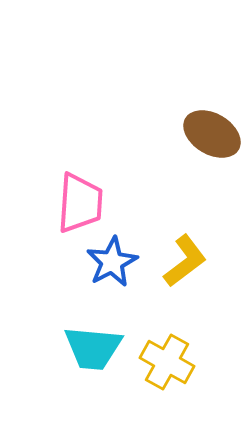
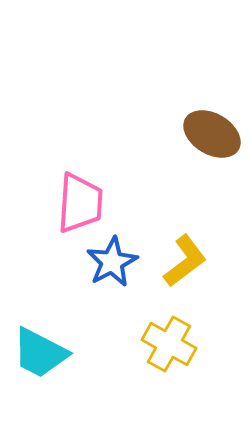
cyan trapezoid: moved 53 px left, 5 px down; rotated 22 degrees clockwise
yellow cross: moved 2 px right, 18 px up
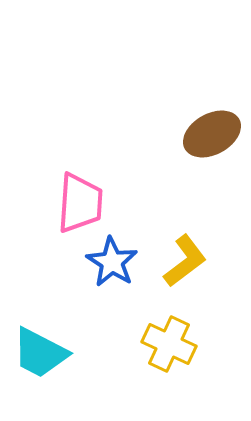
brown ellipse: rotated 60 degrees counterclockwise
blue star: rotated 12 degrees counterclockwise
yellow cross: rotated 4 degrees counterclockwise
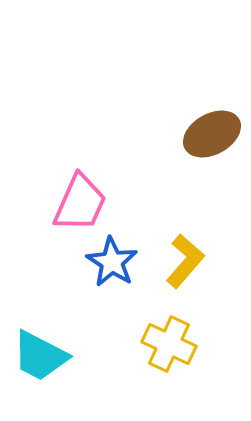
pink trapezoid: rotated 20 degrees clockwise
yellow L-shape: rotated 12 degrees counterclockwise
cyan trapezoid: moved 3 px down
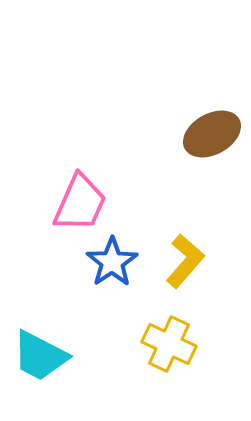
blue star: rotated 6 degrees clockwise
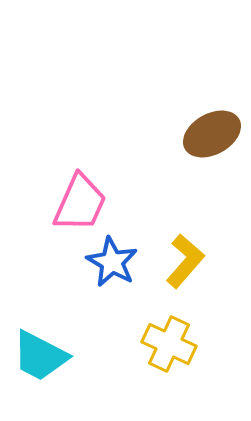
blue star: rotated 9 degrees counterclockwise
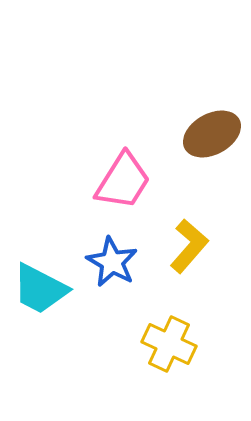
pink trapezoid: moved 43 px right, 22 px up; rotated 8 degrees clockwise
yellow L-shape: moved 4 px right, 15 px up
cyan trapezoid: moved 67 px up
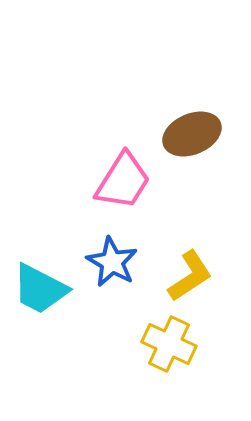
brown ellipse: moved 20 px left; rotated 6 degrees clockwise
yellow L-shape: moved 1 px right, 30 px down; rotated 16 degrees clockwise
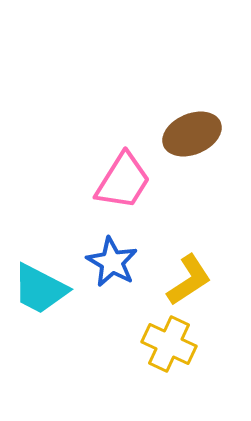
yellow L-shape: moved 1 px left, 4 px down
